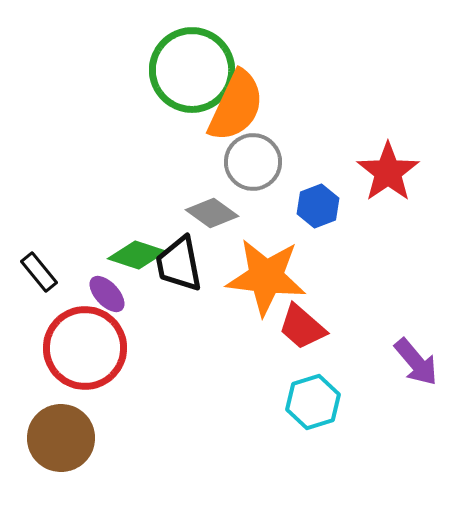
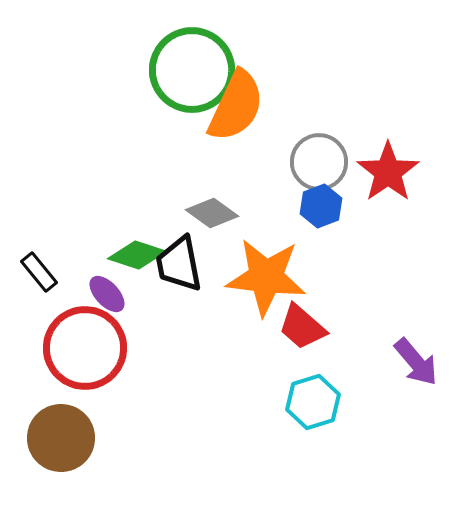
gray circle: moved 66 px right
blue hexagon: moved 3 px right
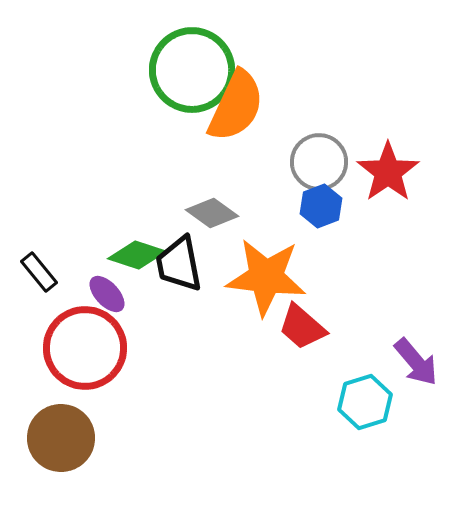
cyan hexagon: moved 52 px right
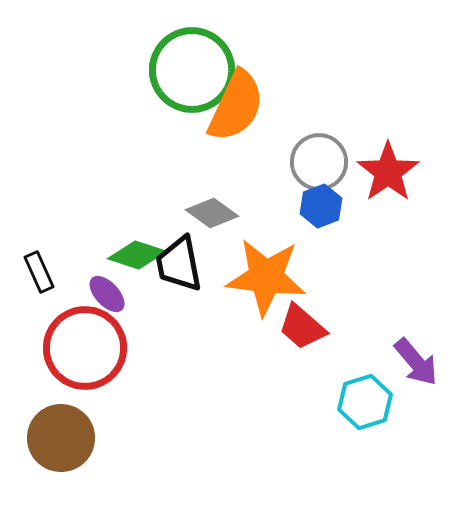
black rectangle: rotated 15 degrees clockwise
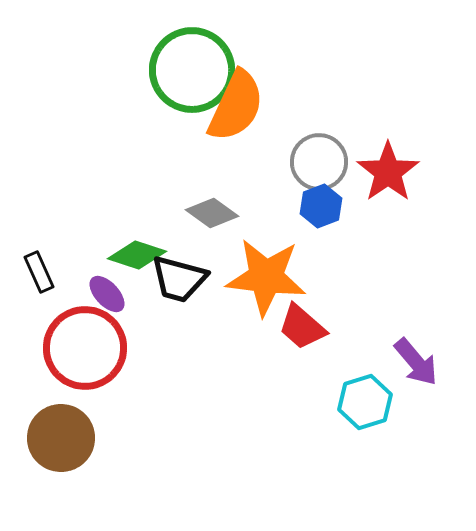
black trapezoid: moved 15 px down; rotated 64 degrees counterclockwise
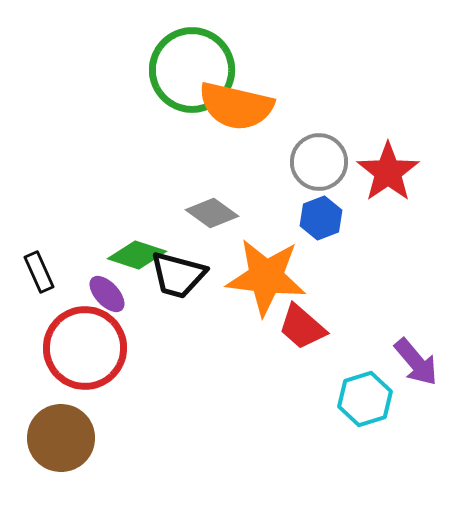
orange semicircle: rotated 78 degrees clockwise
blue hexagon: moved 12 px down
black trapezoid: moved 1 px left, 4 px up
cyan hexagon: moved 3 px up
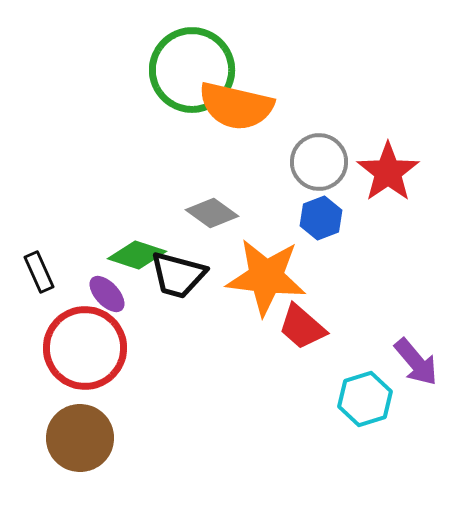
brown circle: moved 19 px right
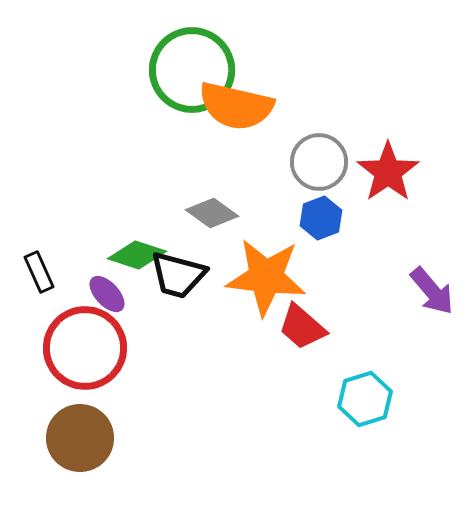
purple arrow: moved 16 px right, 71 px up
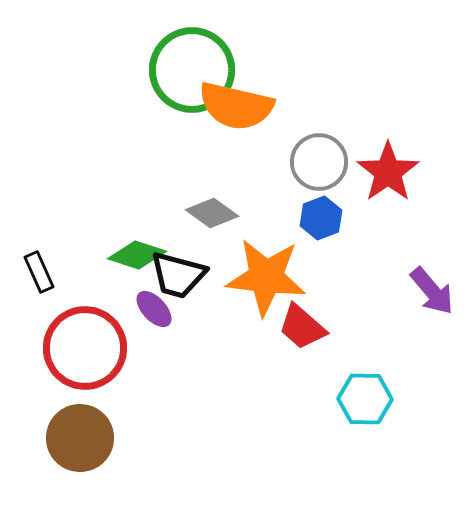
purple ellipse: moved 47 px right, 15 px down
cyan hexagon: rotated 18 degrees clockwise
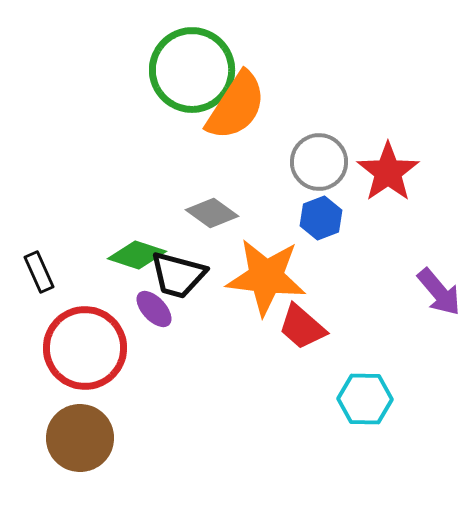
orange semicircle: rotated 70 degrees counterclockwise
purple arrow: moved 7 px right, 1 px down
